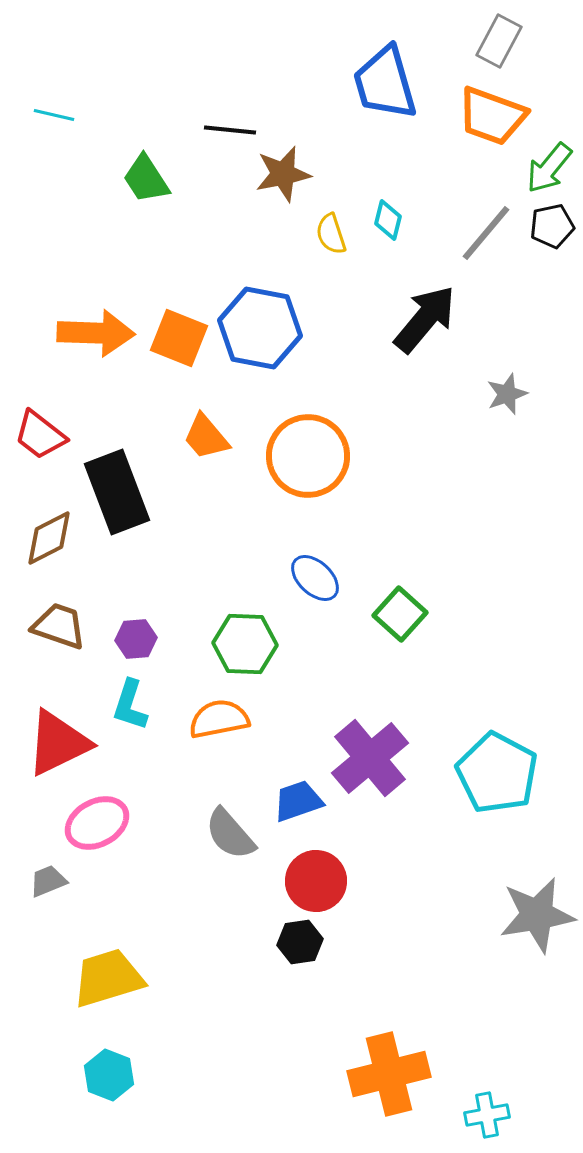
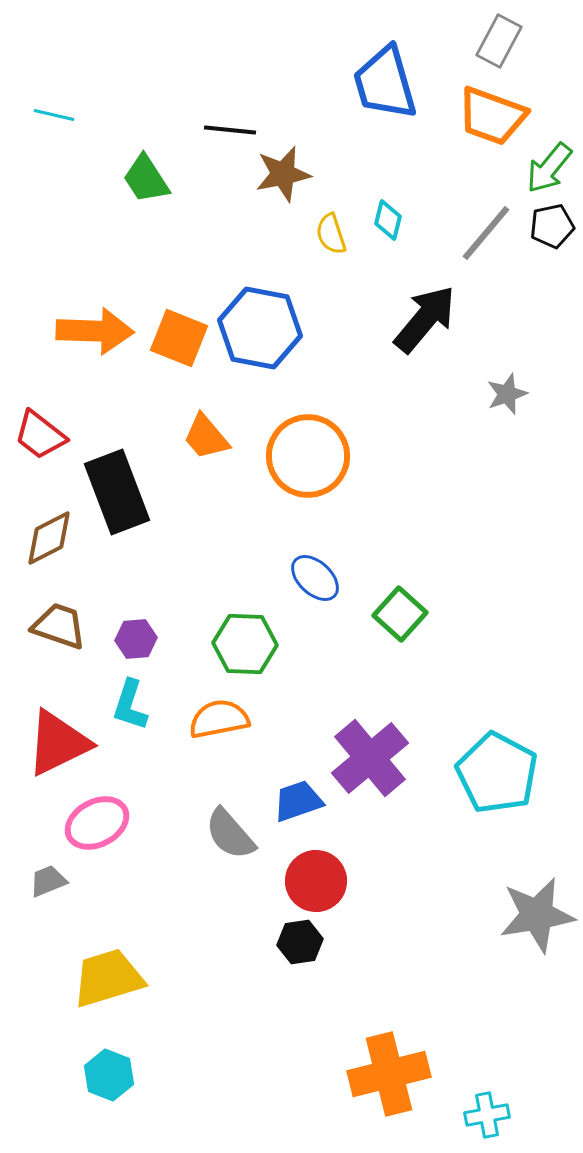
orange arrow at (96, 333): moved 1 px left, 2 px up
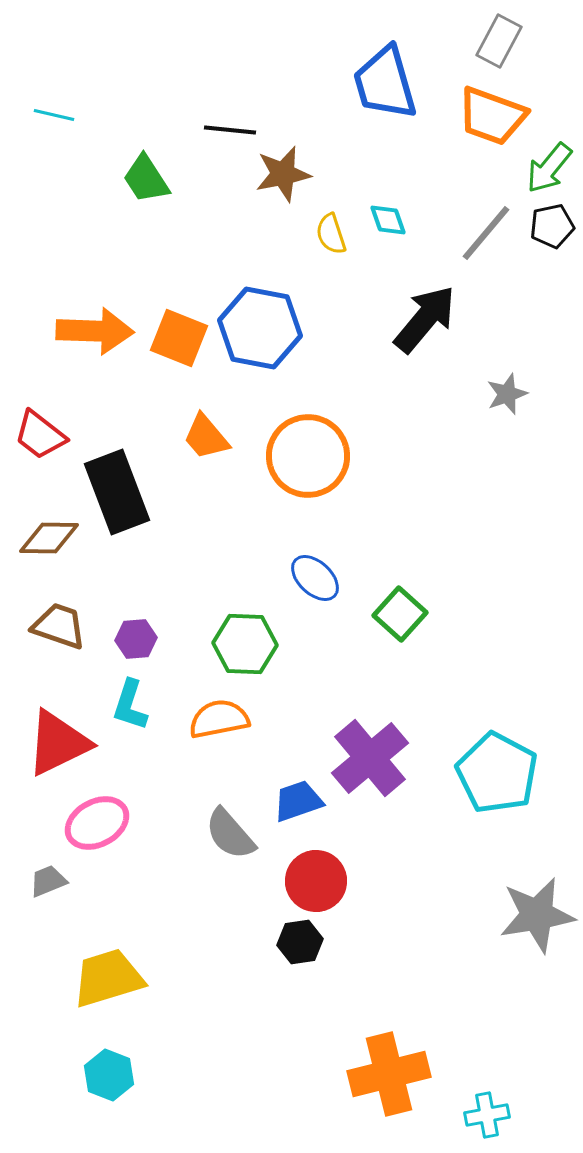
cyan diamond at (388, 220): rotated 33 degrees counterclockwise
brown diamond at (49, 538): rotated 28 degrees clockwise
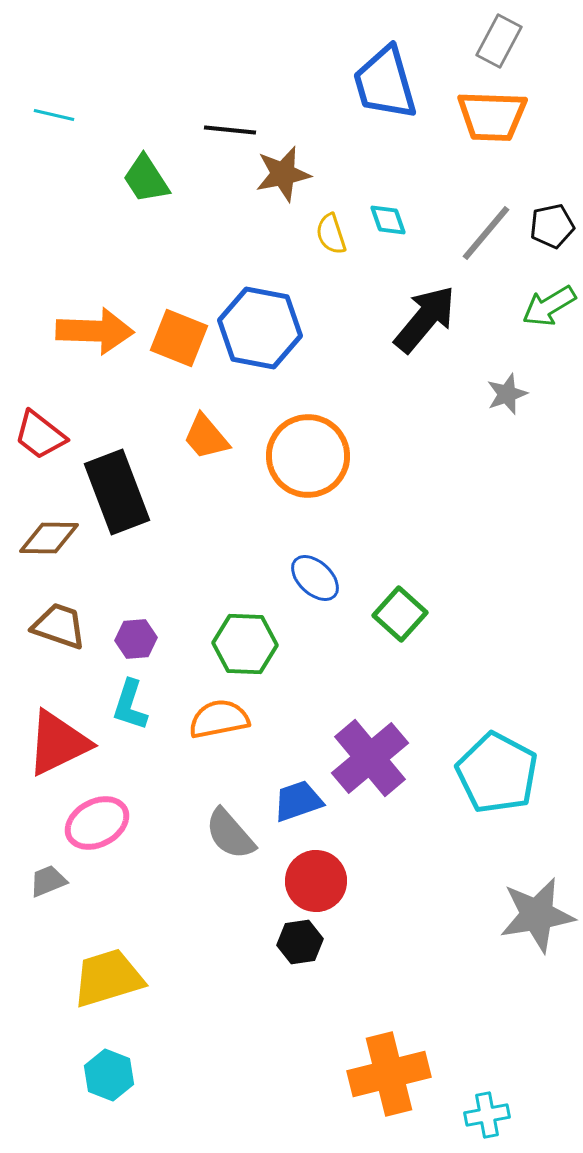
orange trapezoid at (492, 116): rotated 18 degrees counterclockwise
green arrow at (549, 168): moved 138 px down; rotated 20 degrees clockwise
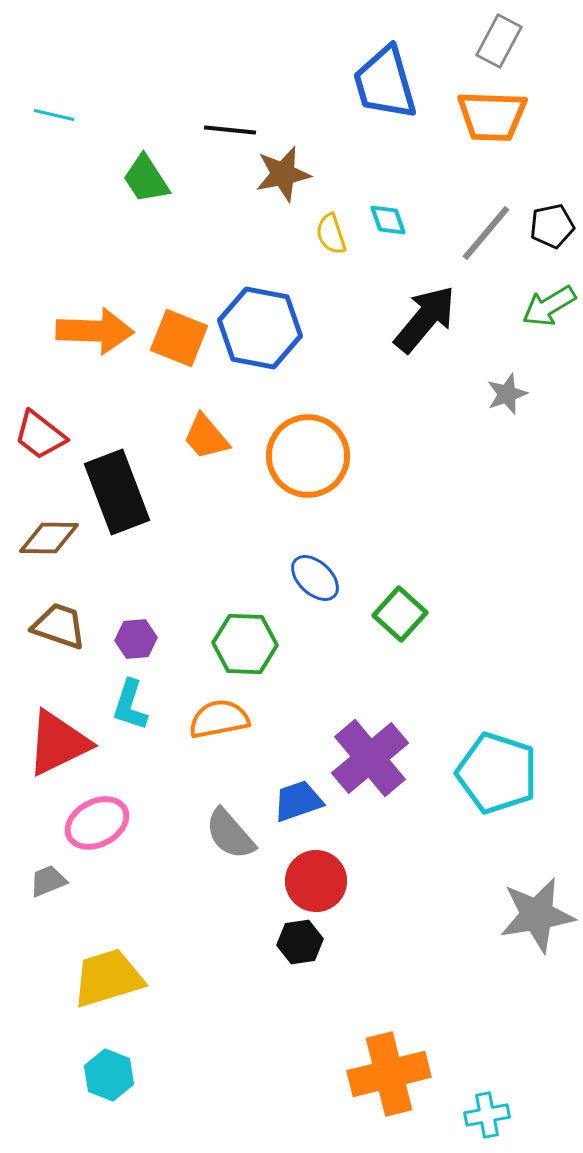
cyan pentagon at (497, 773): rotated 10 degrees counterclockwise
